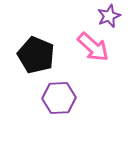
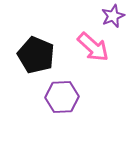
purple star: moved 4 px right
purple hexagon: moved 3 px right, 1 px up
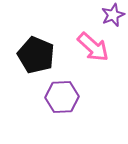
purple star: moved 1 px up
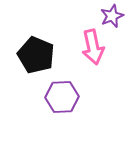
purple star: moved 1 px left, 1 px down
pink arrow: rotated 36 degrees clockwise
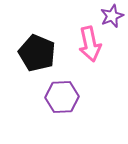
pink arrow: moved 3 px left, 3 px up
black pentagon: moved 1 px right, 2 px up
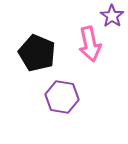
purple star: rotated 15 degrees counterclockwise
purple hexagon: rotated 12 degrees clockwise
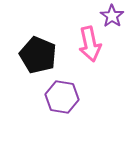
black pentagon: moved 1 px right, 2 px down
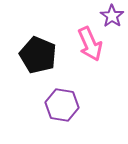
pink arrow: rotated 12 degrees counterclockwise
purple hexagon: moved 8 px down
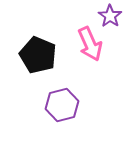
purple star: moved 2 px left
purple hexagon: rotated 24 degrees counterclockwise
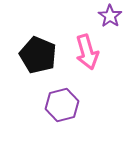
pink arrow: moved 3 px left, 8 px down; rotated 8 degrees clockwise
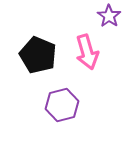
purple star: moved 1 px left
